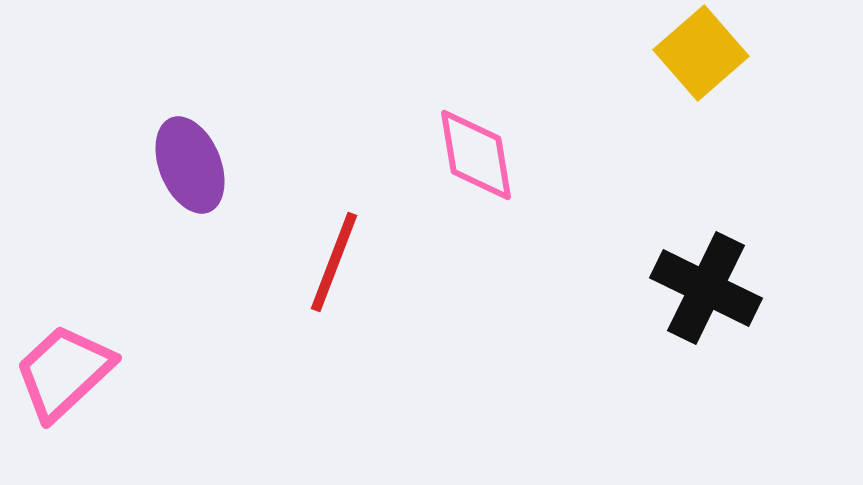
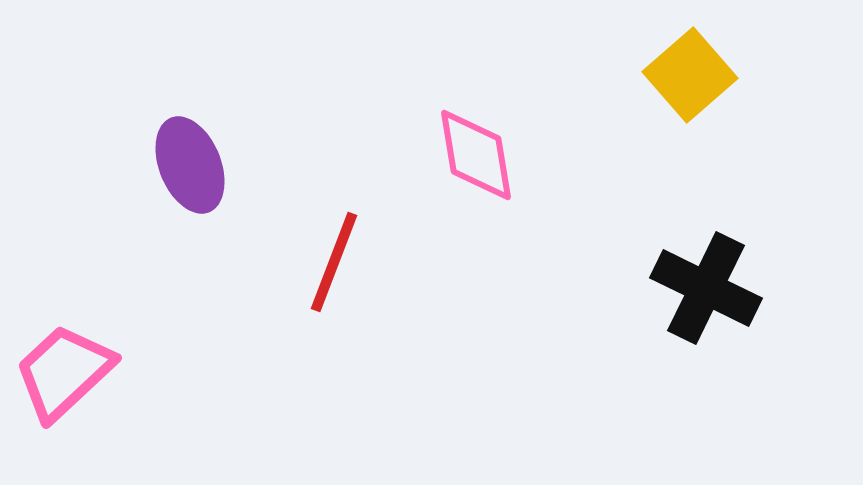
yellow square: moved 11 px left, 22 px down
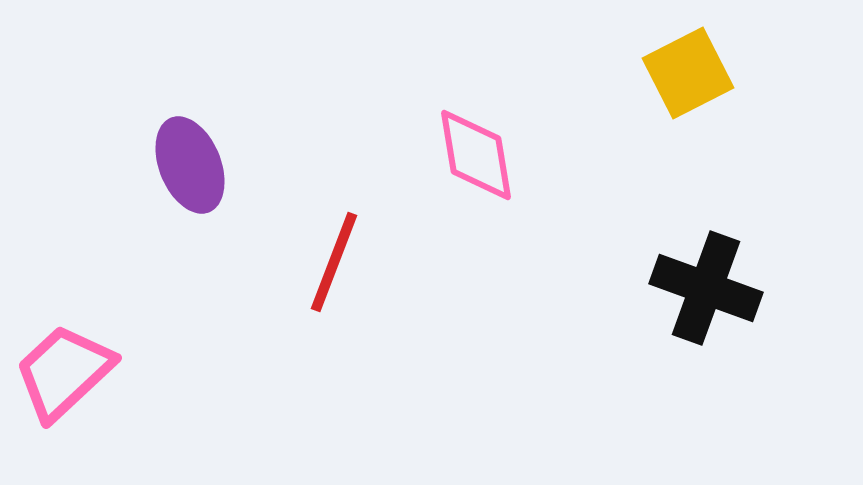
yellow square: moved 2 px left, 2 px up; rotated 14 degrees clockwise
black cross: rotated 6 degrees counterclockwise
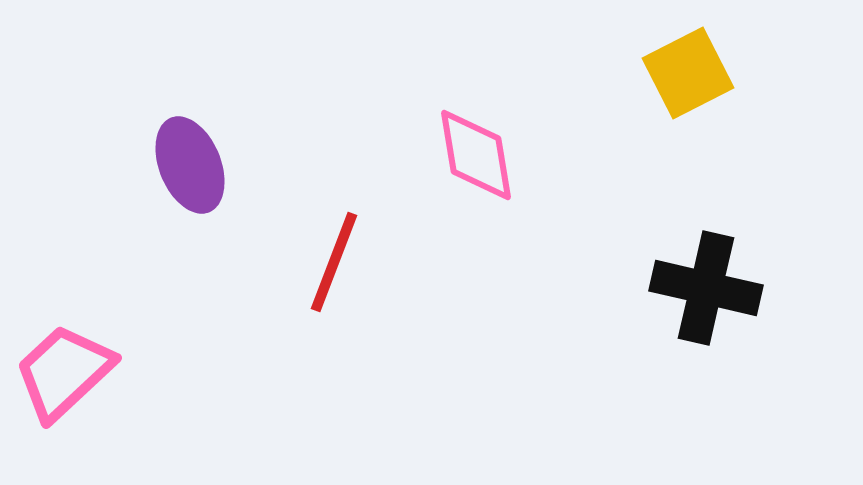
black cross: rotated 7 degrees counterclockwise
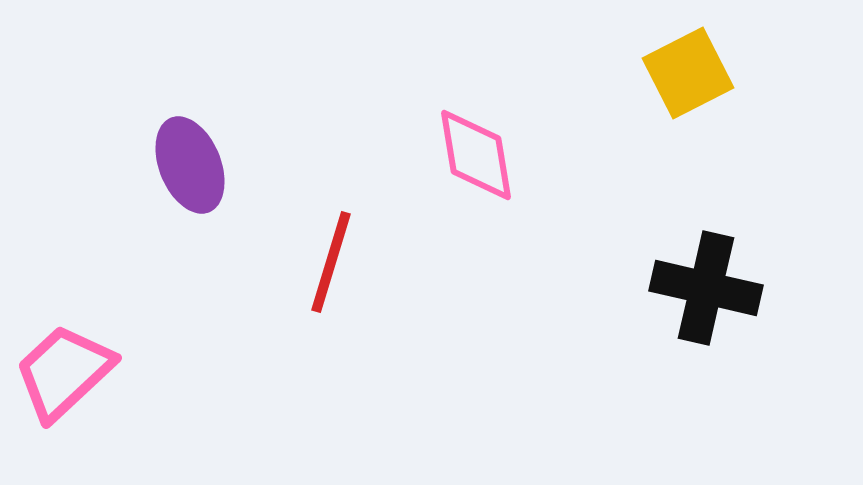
red line: moved 3 px left; rotated 4 degrees counterclockwise
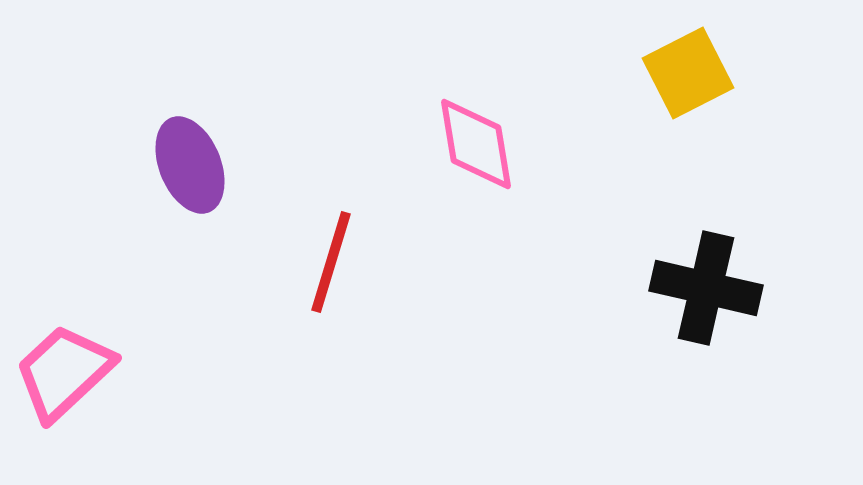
pink diamond: moved 11 px up
